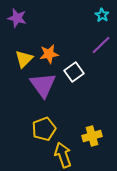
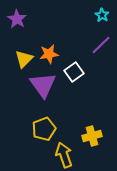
purple star: moved 1 px down; rotated 18 degrees clockwise
yellow arrow: moved 1 px right
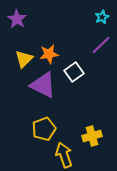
cyan star: moved 2 px down; rotated 16 degrees clockwise
purple triangle: rotated 28 degrees counterclockwise
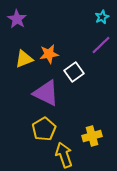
yellow triangle: rotated 24 degrees clockwise
purple triangle: moved 3 px right, 8 px down
yellow pentagon: rotated 10 degrees counterclockwise
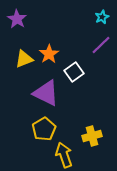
orange star: rotated 24 degrees counterclockwise
